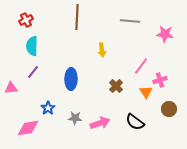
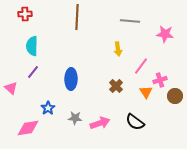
red cross: moved 1 px left, 6 px up; rotated 24 degrees clockwise
yellow arrow: moved 16 px right, 1 px up
pink triangle: rotated 48 degrees clockwise
brown circle: moved 6 px right, 13 px up
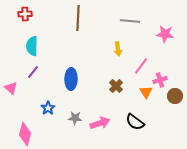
brown line: moved 1 px right, 1 px down
pink diamond: moved 3 px left, 6 px down; rotated 65 degrees counterclockwise
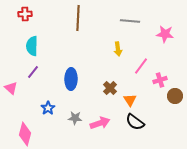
brown cross: moved 6 px left, 2 px down
orange triangle: moved 16 px left, 8 px down
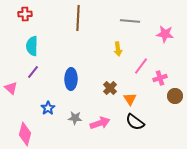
pink cross: moved 2 px up
orange triangle: moved 1 px up
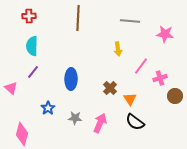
red cross: moved 4 px right, 2 px down
pink arrow: rotated 48 degrees counterclockwise
pink diamond: moved 3 px left
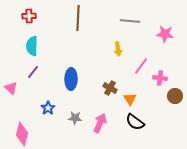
pink cross: rotated 24 degrees clockwise
brown cross: rotated 16 degrees counterclockwise
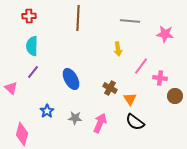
blue ellipse: rotated 30 degrees counterclockwise
blue star: moved 1 px left, 3 px down
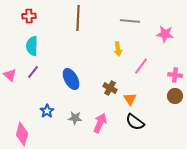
pink cross: moved 15 px right, 3 px up
pink triangle: moved 1 px left, 13 px up
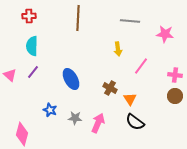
blue star: moved 3 px right, 1 px up; rotated 16 degrees counterclockwise
pink arrow: moved 2 px left
